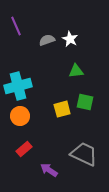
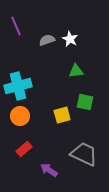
yellow square: moved 6 px down
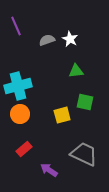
orange circle: moved 2 px up
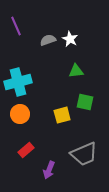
gray semicircle: moved 1 px right
cyan cross: moved 4 px up
red rectangle: moved 2 px right, 1 px down
gray trapezoid: rotated 132 degrees clockwise
purple arrow: rotated 102 degrees counterclockwise
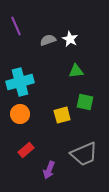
cyan cross: moved 2 px right
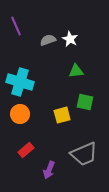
cyan cross: rotated 32 degrees clockwise
